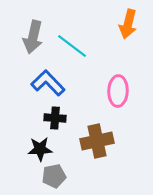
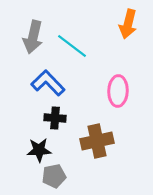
black star: moved 1 px left, 1 px down
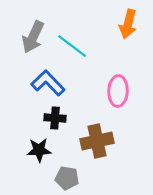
gray arrow: rotated 12 degrees clockwise
gray pentagon: moved 13 px right, 2 px down; rotated 20 degrees clockwise
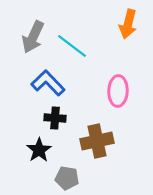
black star: rotated 30 degrees counterclockwise
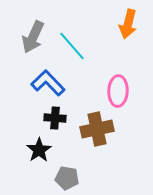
cyan line: rotated 12 degrees clockwise
brown cross: moved 12 px up
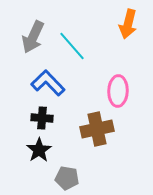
black cross: moved 13 px left
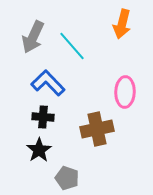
orange arrow: moved 6 px left
pink ellipse: moved 7 px right, 1 px down
black cross: moved 1 px right, 1 px up
gray pentagon: rotated 10 degrees clockwise
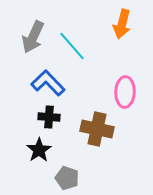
black cross: moved 6 px right
brown cross: rotated 24 degrees clockwise
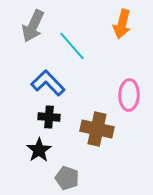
gray arrow: moved 11 px up
pink ellipse: moved 4 px right, 3 px down
